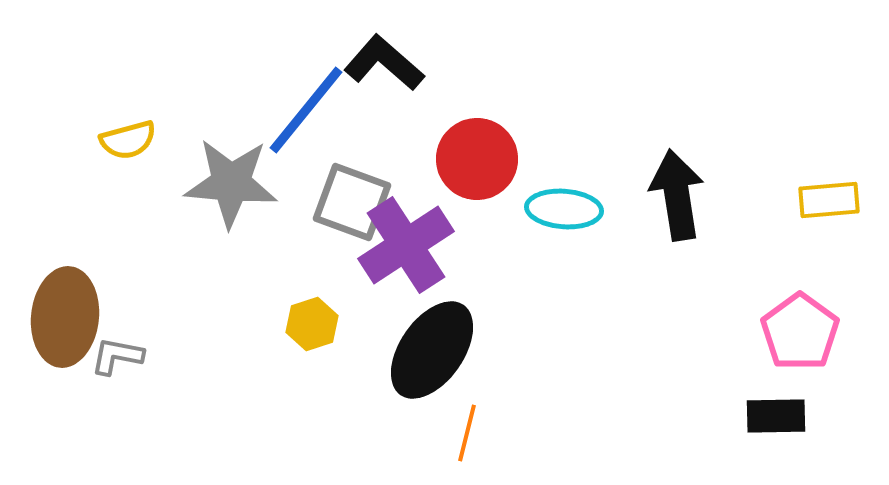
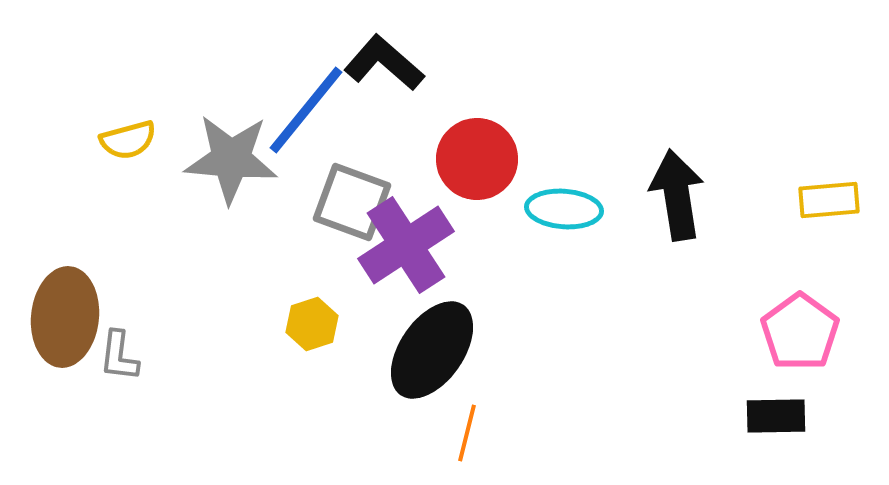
gray star: moved 24 px up
gray L-shape: moved 2 px right; rotated 94 degrees counterclockwise
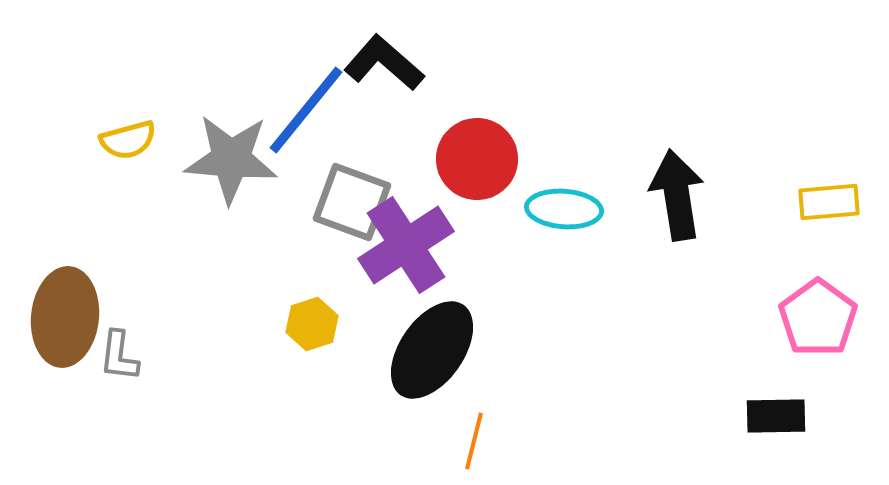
yellow rectangle: moved 2 px down
pink pentagon: moved 18 px right, 14 px up
orange line: moved 7 px right, 8 px down
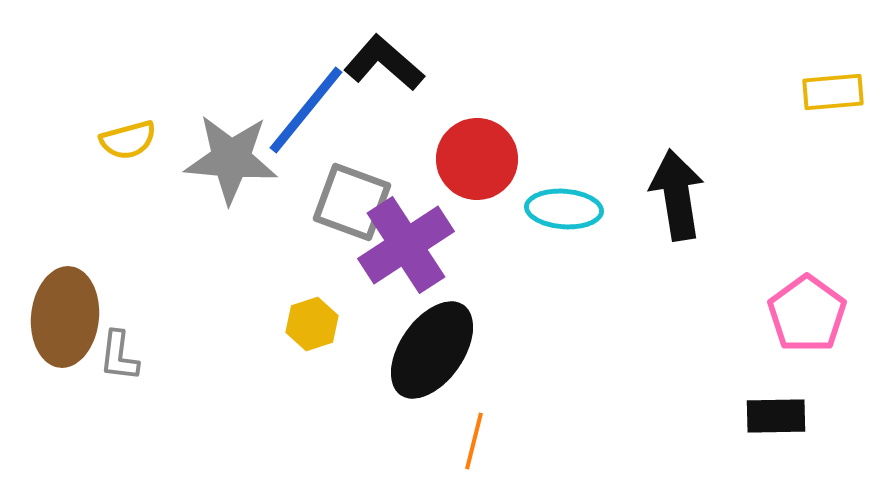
yellow rectangle: moved 4 px right, 110 px up
pink pentagon: moved 11 px left, 4 px up
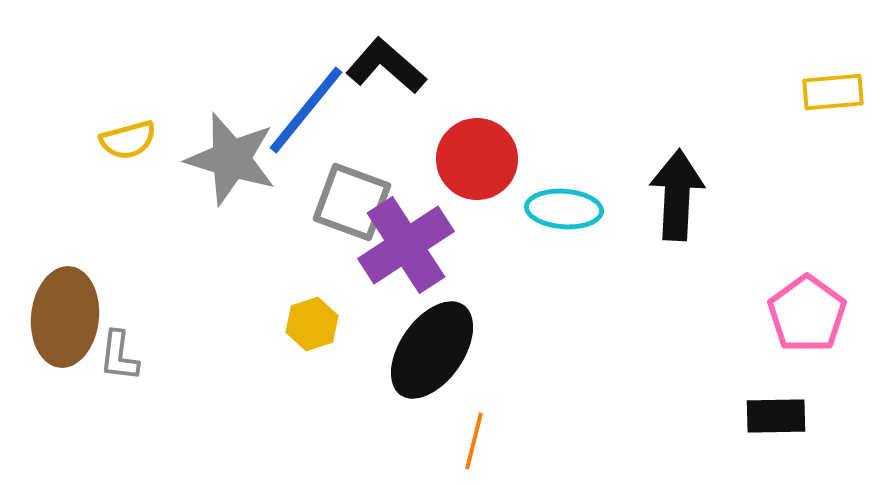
black L-shape: moved 2 px right, 3 px down
gray star: rotated 12 degrees clockwise
black arrow: rotated 12 degrees clockwise
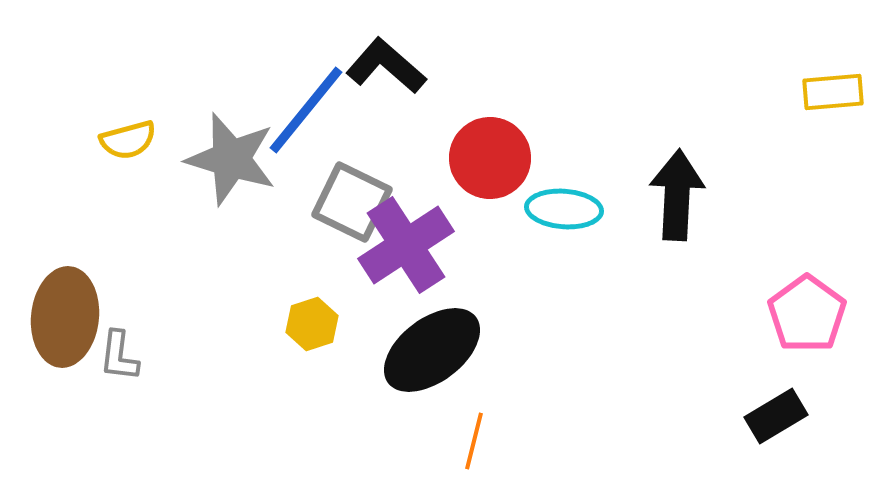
red circle: moved 13 px right, 1 px up
gray square: rotated 6 degrees clockwise
black ellipse: rotated 18 degrees clockwise
black rectangle: rotated 30 degrees counterclockwise
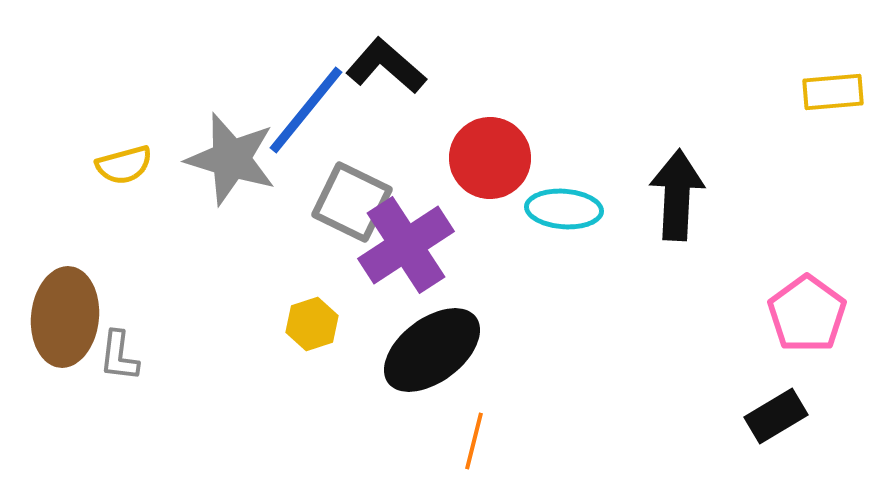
yellow semicircle: moved 4 px left, 25 px down
